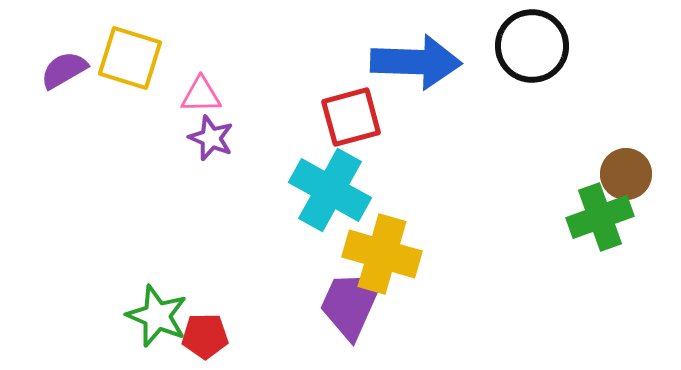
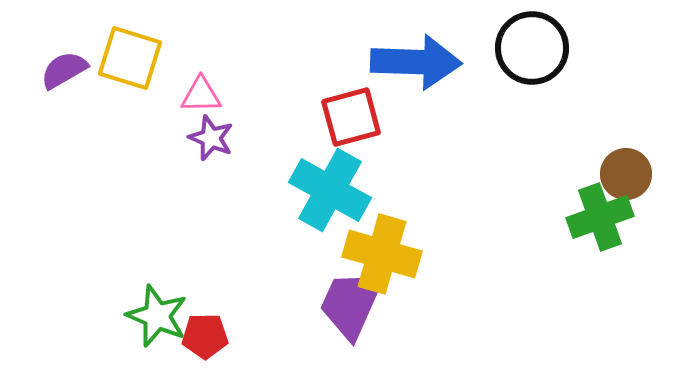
black circle: moved 2 px down
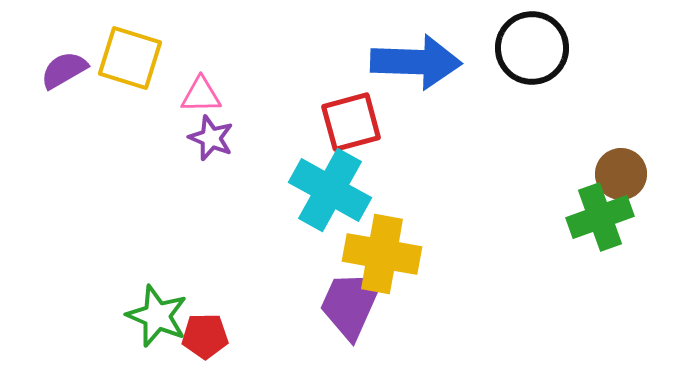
red square: moved 5 px down
brown circle: moved 5 px left
yellow cross: rotated 6 degrees counterclockwise
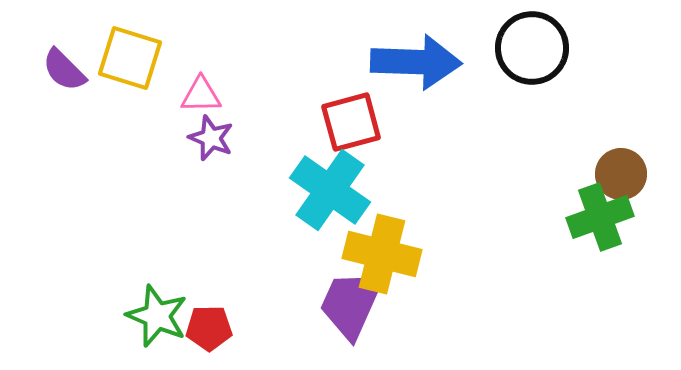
purple semicircle: rotated 105 degrees counterclockwise
cyan cross: rotated 6 degrees clockwise
yellow cross: rotated 4 degrees clockwise
red pentagon: moved 4 px right, 8 px up
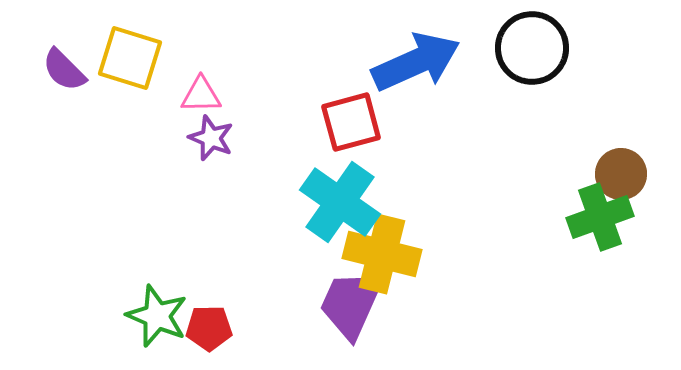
blue arrow: rotated 26 degrees counterclockwise
cyan cross: moved 10 px right, 12 px down
